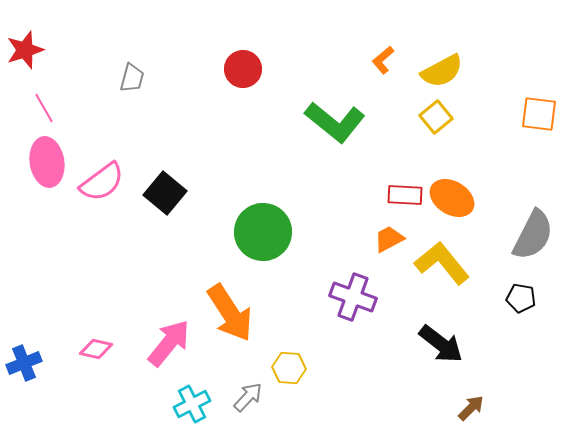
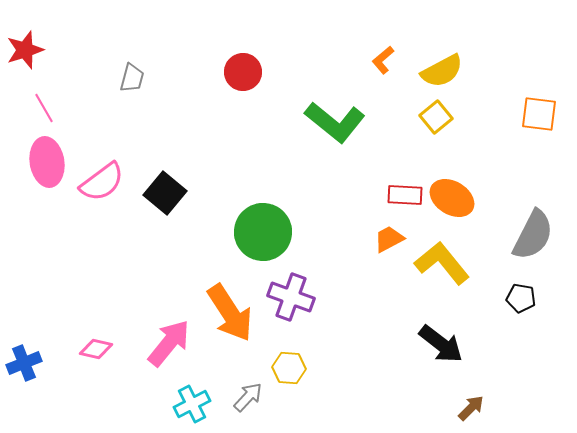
red circle: moved 3 px down
purple cross: moved 62 px left
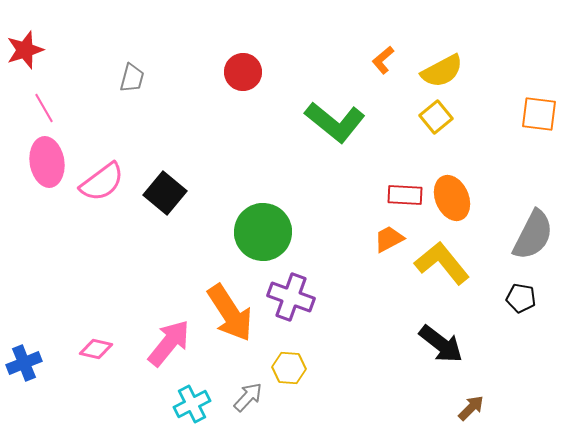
orange ellipse: rotated 36 degrees clockwise
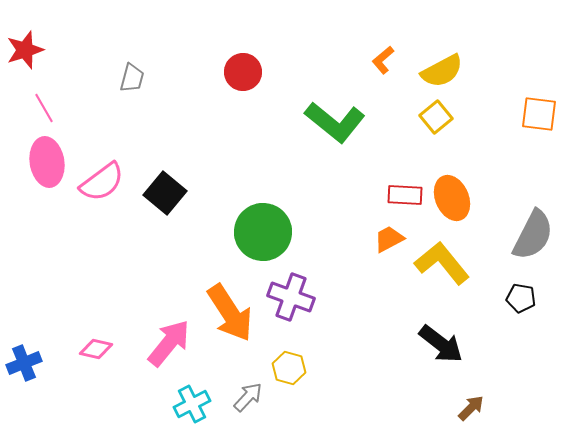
yellow hexagon: rotated 12 degrees clockwise
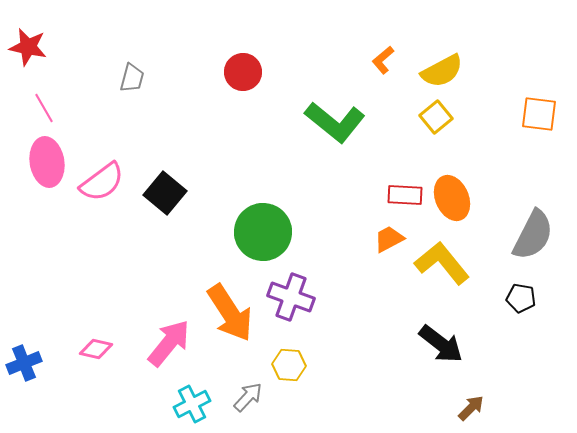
red star: moved 3 px right, 3 px up; rotated 30 degrees clockwise
yellow hexagon: moved 3 px up; rotated 12 degrees counterclockwise
